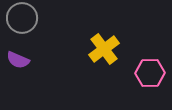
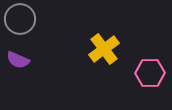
gray circle: moved 2 px left, 1 px down
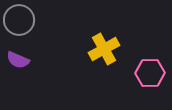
gray circle: moved 1 px left, 1 px down
yellow cross: rotated 8 degrees clockwise
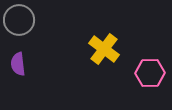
yellow cross: rotated 24 degrees counterclockwise
purple semicircle: moved 4 px down; rotated 60 degrees clockwise
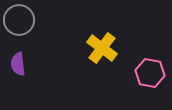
yellow cross: moved 2 px left, 1 px up
pink hexagon: rotated 12 degrees clockwise
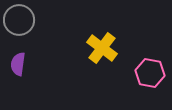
purple semicircle: rotated 15 degrees clockwise
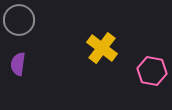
pink hexagon: moved 2 px right, 2 px up
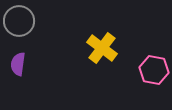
gray circle: moved 1 px down
pink hexagon: moved 2 px right, 1 px up
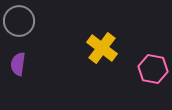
pink hexagon: moved 1 px left, 1 px up
